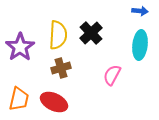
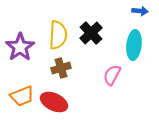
cyan ellipse: moved 6 px left
orange trapezoid: moved 3 px right, 3 px up; rotated 55 degrees clockwise
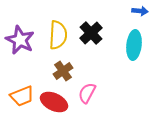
purple star: moved 7 px up; rotated 12 degrees counterclockwise
brown cross: moved 2 px right, 3 px down; rotated 18 degrees counterclockwise
pink semicircle: moved 25 px left, 18 px down
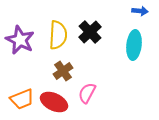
black cross: moved 1 px left, 1 px up
orange trapezoid: moved 3 px down
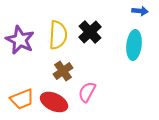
pink semicircle: moved 1 px up
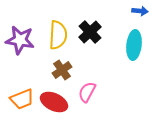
purple star: rotated 16 degrees counterclockwise
brown cross: moved 1 px left, 1 px up
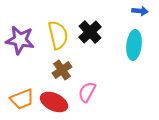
yellow semicircle: rotated 16 degrees counterclockwise
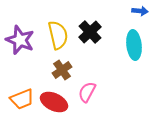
purple star: rotated 12 degrees clockwise
cyan ellipse: rotated 12 degrees counterclockwise
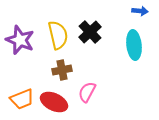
brown cross: rotated 24 degrees clockwise
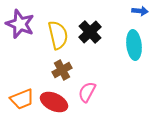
purple star: moved 16 px up
brown cross: rotated 18 degrees counterclockwise
